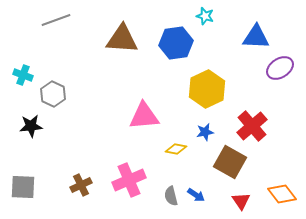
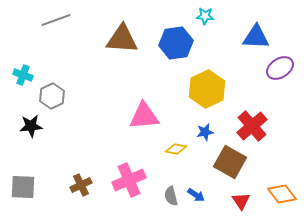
cyan star: rotated 12 degrees counterclockwise
gray hexagon: moved 1 px left, 2 px down; rotated 10 degrees clockwise
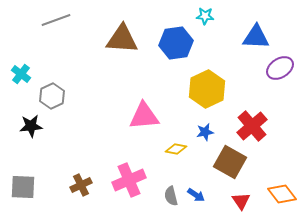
cyan cross: moved 2 px left, 1 px up; rotated 18 degrees clockwise
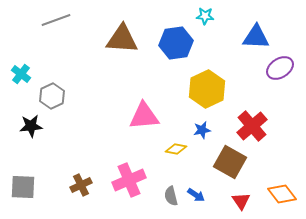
blue star: moved 3 px left, 2 px up
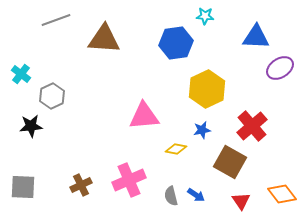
brown triangle: moved 18 px left
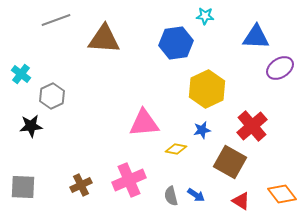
pink triangle: moved 7 px down
red triangle: rotated 24 degrees counterclockwise
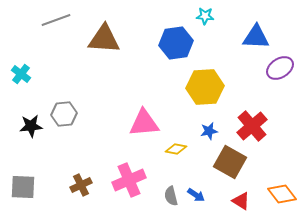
yellow hexagon: moved 2 px left, 2 px up; rotated 21 degrees clockwise
gray hexagon: moved 12 px right, 18 px down; rotated 20 degrees clockwise
blue star: moved 7 px right, 1 px down
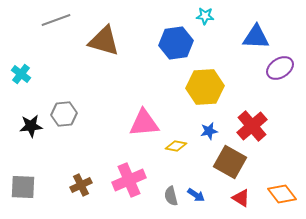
brown triangle: moved 2 px down; rotated 12 degrees clockwise
yellow diamond: moved 3 px up
red triangle: moved 3 px up
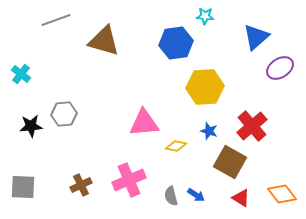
blue triangle: rotated 44 degrees counterclockwise
blue star: rotated 30 degrees clockwise
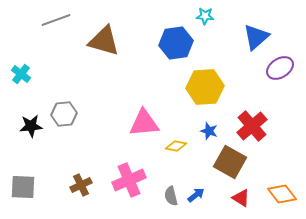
blue arrow: rotated 72 degrees counterclockwise
